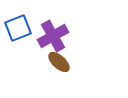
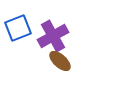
brown ellipse: moved 1 px right, 1 px up
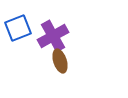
brown ellipse: rotated 30 degrees clockwise
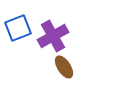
brown ellipse: moved 4 px right, 6 px down; rotated 15 degrees counterclockwise
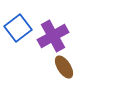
blue square: rotated 16 degrees counterclockwise
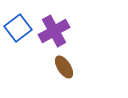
purple cross: moved 1 px right, 5 px up
